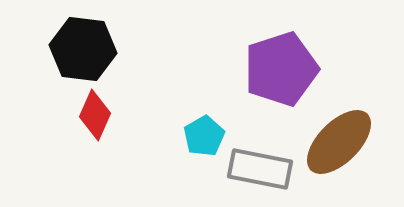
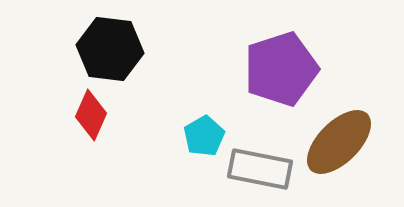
black hexagon: moved 27 px right
red diamond: moved 4 px left
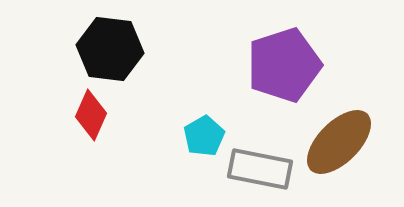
purple pentagon: moved 3 px right, 4 px up
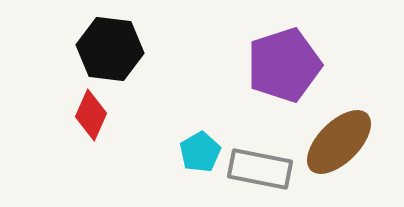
cyan pentagon: moved 4 px left, 16 px down
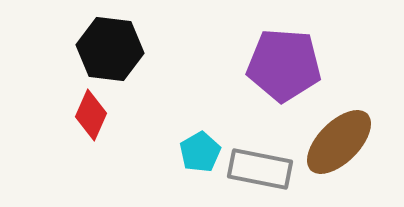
purple pentagon: rotated 22 degrees clockwise
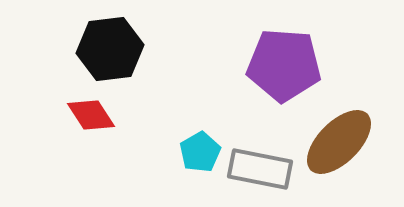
black hexagon: rotated 14 degrees counterclockwise
red diamond: rotated 57 degrees counterclockwise
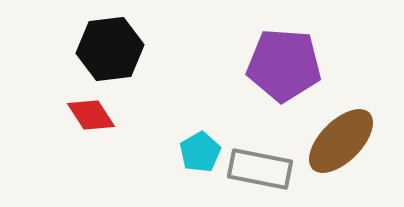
brown ellipse: moved 2 px right, 1 px up
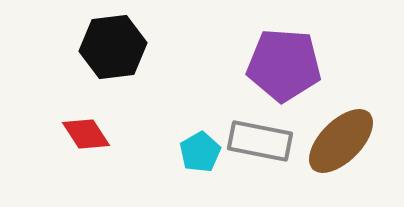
black hexagon: moved 3 px right, 2 px up
red diamond: moved 5 px left, 19 px down
gray rectangle: moved 28 px up
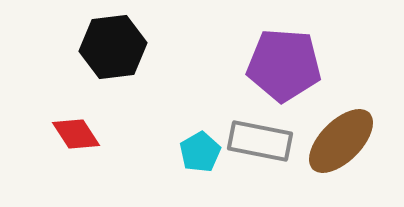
red diamond: moved 10 px left
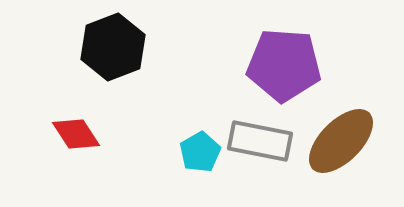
black hexagon: rotated 14 degrees counterclockwise
